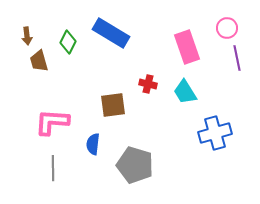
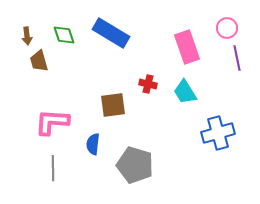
green diamond: moved 4 px left, 7 px up; rotated 45 degrees counterclockwise
blue cross: moved 3 px right
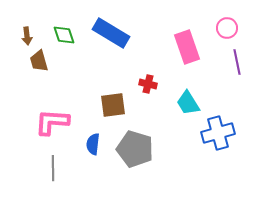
purple line: moved 4 px down
cyan trapezoid: moved 3 px right, 11 px down
gray pentagon: moved 16 px up
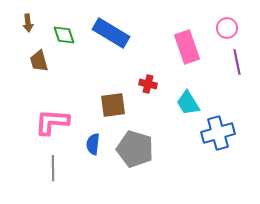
brown arrow: moved 1 px right, 13 px up
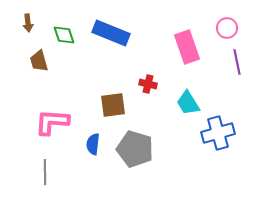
blue rectangle: rotated 9 degrees counterclockwise
gray line: moved 8 px left, 4 px down
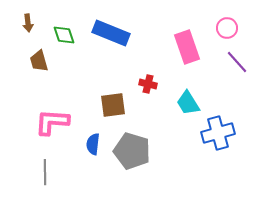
purple line: rotated 30 degrees counterclockwise
gray pentagon: moved 3 px left, 2 px down
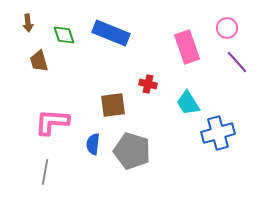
gray line: rotated 10 degrees clockwise
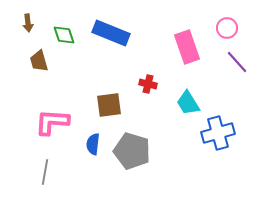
brown square: moved 4 px left
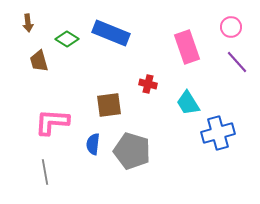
pink circle: moved 4 px right, 1 px up
green diamond: moved 3 px right, 4 px down; rotated 40 degrees counterclockwise
gray line: rotated 20 degrees counterclockwise
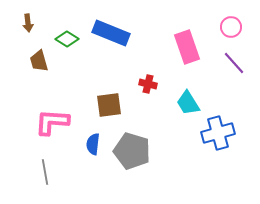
purple line: moved 3 px left, 1 px down
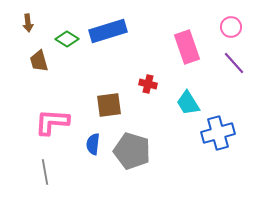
blue rectangle: moved 3 px left, 2 px up; rotated 39 degrees counterclockwise
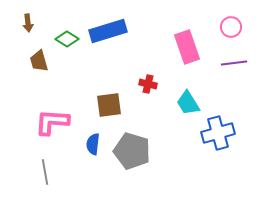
purple line: rotated 55 degrees counterclockwise
